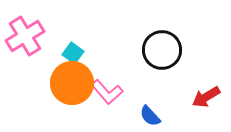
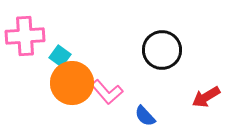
pink cross: rotated 27 degrees clockwise
cyan square: moved 13 px left, 3 px down
blue semicircle: moved 5 px left
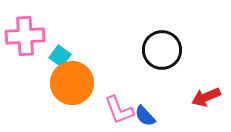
pink L-shape: moved 12 px right, 18 px down; rotated 20 degrees clockwise
red arrow: rotated 8 degrees clockwise
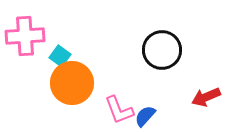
blue semicircle: rotated 85 degrees clockwise
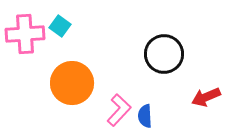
pink cross: moved 2 px up
black circle: moved 2 px right, 4 px down
cyan square: moved 30 px up
pink L-shape: rotated 116 degrees counterclockwise
blue semicircle: rotated 45 degrees counterclockwise
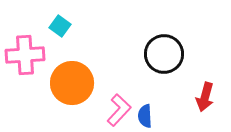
pink cross: moved 21 px down
red arrow: moved 1 px left; rotated 52 degrees counterclockwise
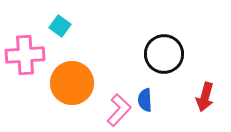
blue semicircle: moved 16 px up
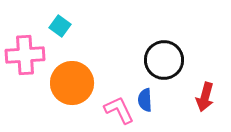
black circle: moved 6 px down
pink L-shape: rotated 68 degrees counterclockwise
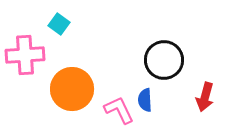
cyan square: moved 1 px left, 2 px up
orange circle: moved 6 px down
